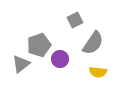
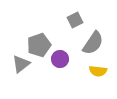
yellow semicircle: moved 1 px up
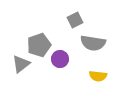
gray semicircle: rotated 65 degrees clockwise
yellow semicircle: moved 5 px down
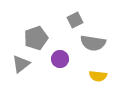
gray pentagon: moved 3 px left, 7 px up
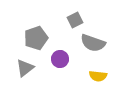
gray semicircle: rotated 10 degrees clockwise
gray triangle: moved 4 px right, 4 px down
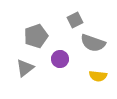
gray pentagon: moved 2 px up
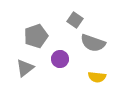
gray square: rotated 28 degrees counterclockwise
yellow semicircle: moved 1 px left, 1 px down
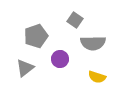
gray semicircle: rotated 20 degrees counterclockwise
yellow semicircle: rotated 12 degrees clockwise
